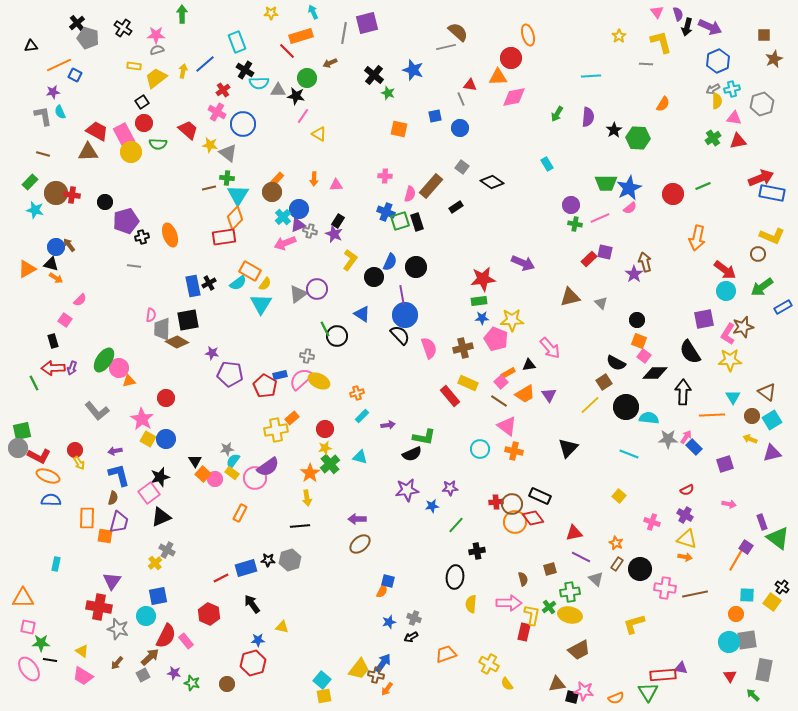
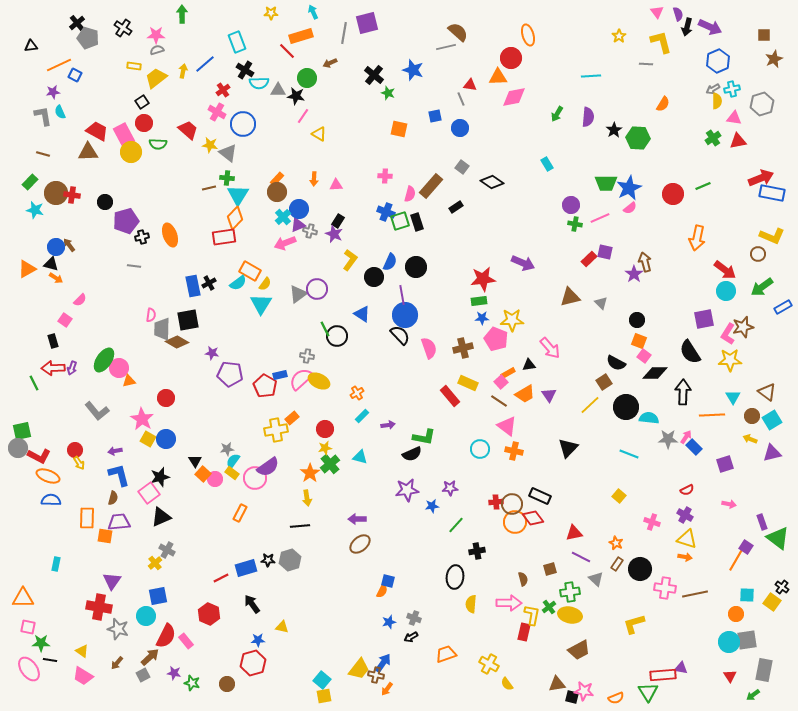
brown circle at (272, 192): moved 5 px right
orange cross at (357, 393): rotated 16 degrees counterclockwise
purple trapezoid at (119, 522): rotated 110 degrees counterclockwise
green arrow at (753, 695): rotated 80 degrees counterclockwise
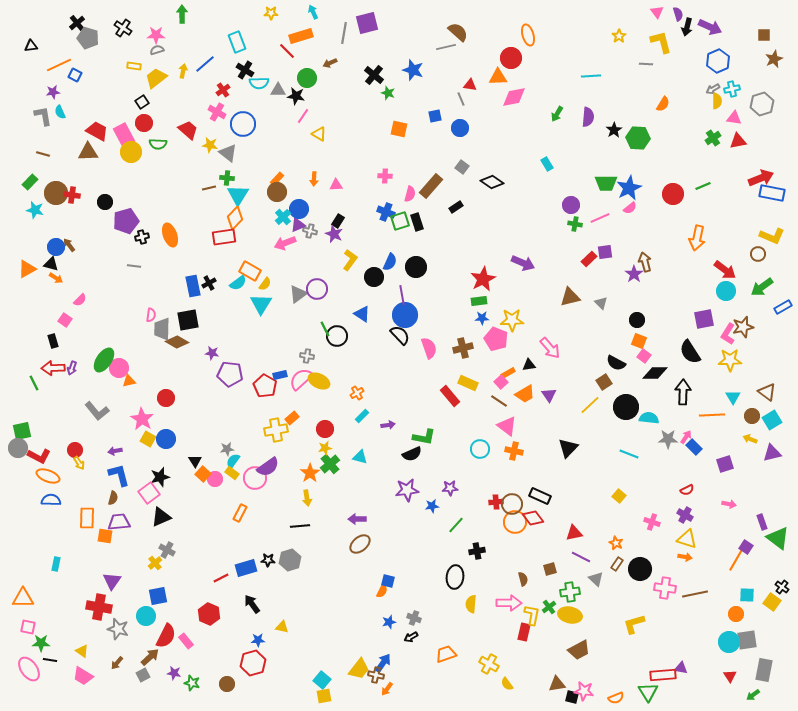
purple square at (605, 252): rotated 21 degrees counterclockwise
red star at (483, 279): rotated 20 degrees counterclockwise
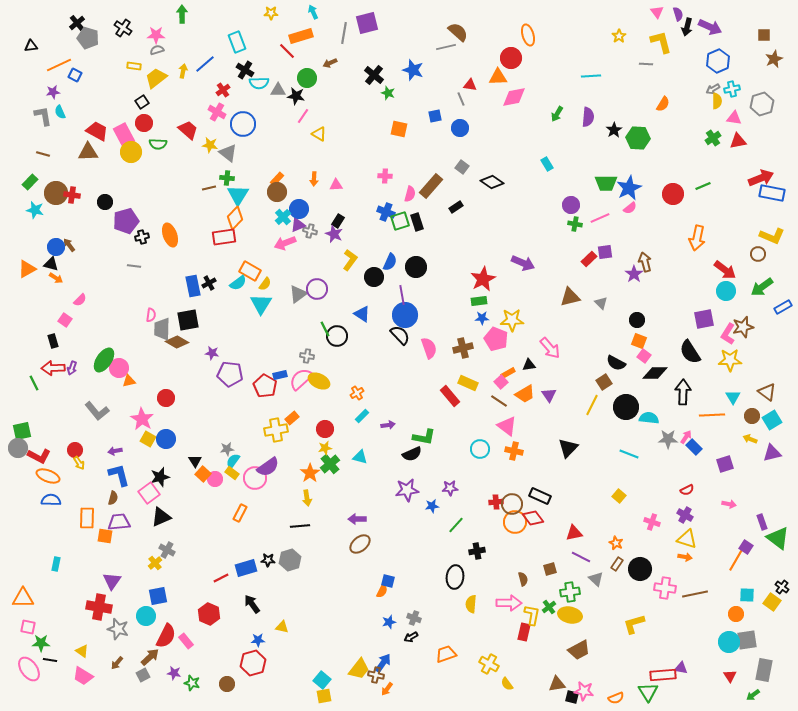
yellow line at (590, 405): moved 2 px right; rotated 20 degrees counterclockwise
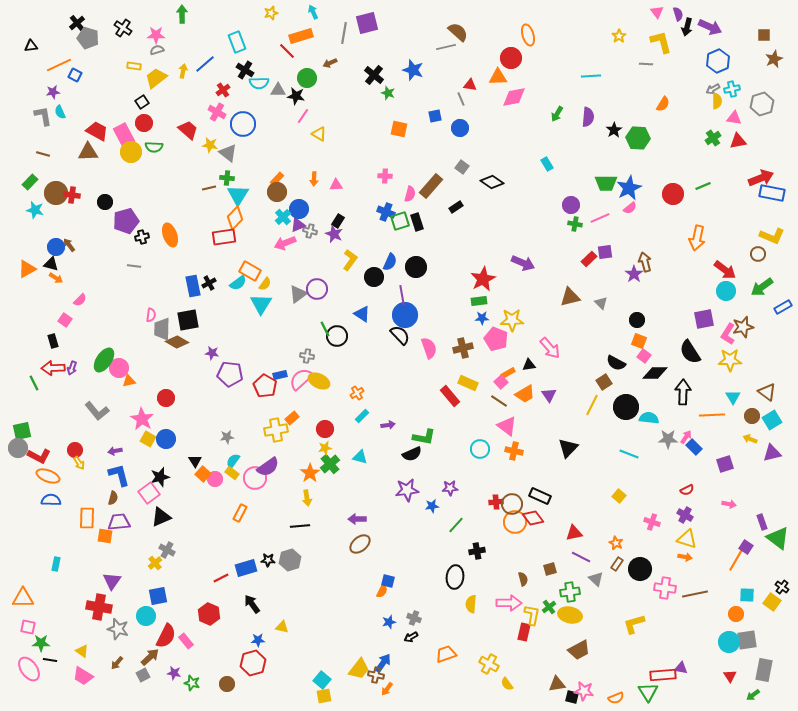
yellow star at (271, 13): rotated 16 degrees counterclockwise
green semicircle at (158, 144): moved 4 px left, 3 px down
gray star at (227, 449): moved 12 px up
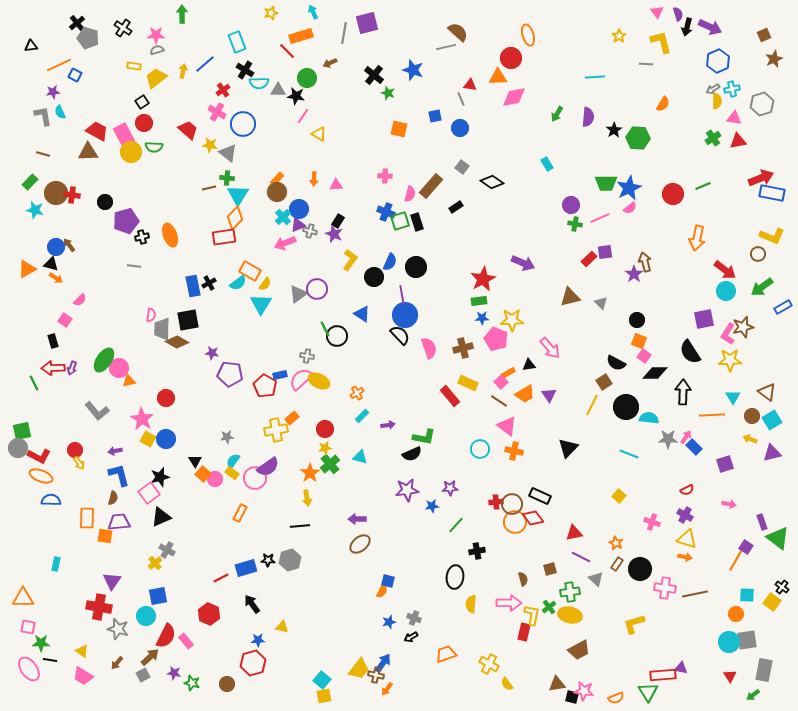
brown square at (764, 35): rotated 24 degrees counterclockwise
cyan line at (591, 76): moved 4 px right, 1 px down
orange ellipse at (48, 476): moved 7 px left
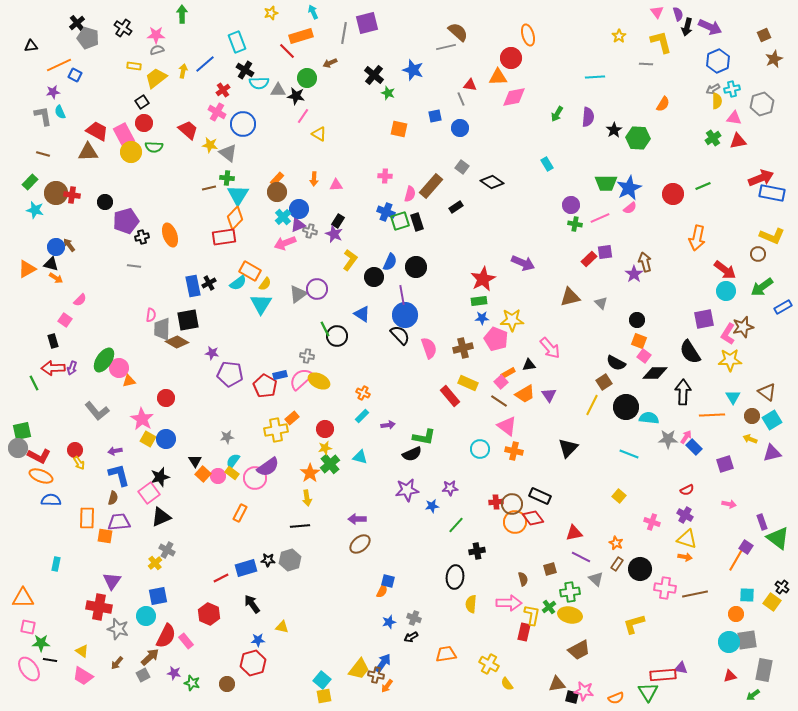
orange cross at (357, 393): moved 6 px right; rotated 32 degrees counterclockwise
pink circle at (215, 479): moved 3 px right, 3 px up
orange trapezoid at (446, 654): rotated 10 degrees clockwise
red triangle at (730, 676): rotated 48 degrees clockwise
orange arrow at (387, 689): moved 3 px up
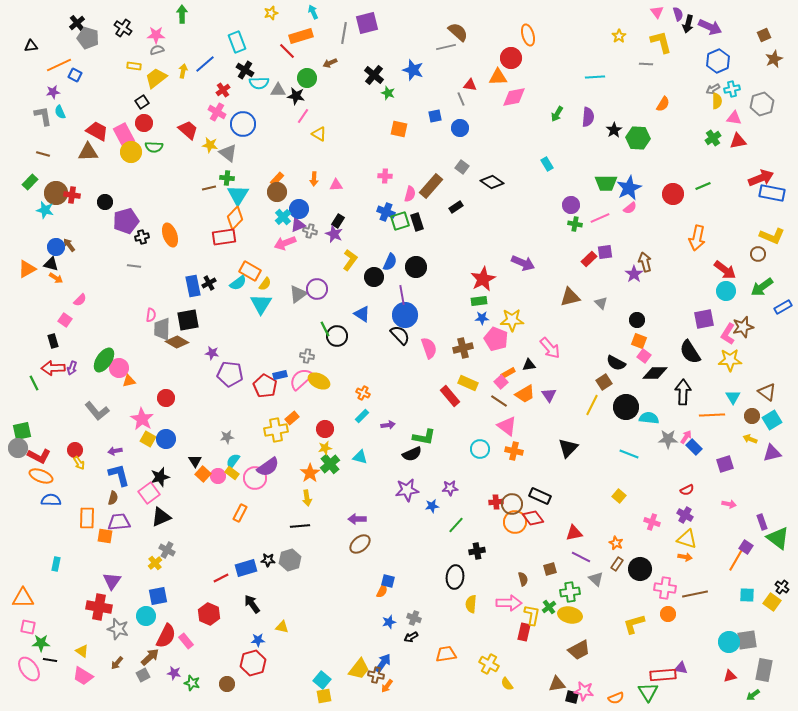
black arrow at (687, 27): moved 1 px right, 3 px up
cyan star at (35, 210): moved 10 px right
orange circle at (736, 614): moved 68 px left
